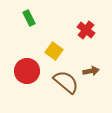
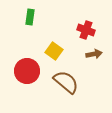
green rectangle: moved 1 px right, 1 px up; rotated 35 degrees clockwise
red cross: rotated 18 degrees counterclockwise
brown arrow: moved 3 px right, 17 px up
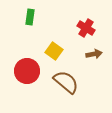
red cross: moved 2 px up; rotated 12 degrees clockwise
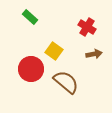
green rectangle: rotated 56 degrees counterclockwise
red cross: moved 1 px right, 1 px up
red circle: moved 4 px right, 2 px up
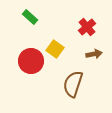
red cross: rotated 18 degrees clockwise
yellow square: moved 1 px right, 2 px up
red circle: moved 8 px up
brown semicircle: moved 7 px right, 2 px down; rotated 112 degrees counterclockwise
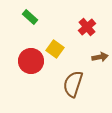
brown arrow: moved 6 px right, 3 px down
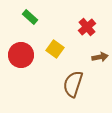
red circle: moved 10 px left, 6 px up
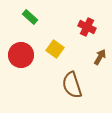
red cross: rotated 24 degrees counterclockwise
brown arrow: rotated 49 degrees counterclockwise
brown semicircle: moved 1 px left, 1 px down; rotated 36 degrees counterclockwise
